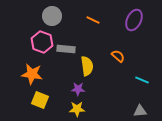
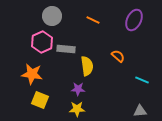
pink hexagon: rotated 15 degrees clockwise
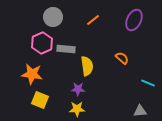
gray circle: moved 1 px right, 1 px down
orange line: rotated 64 degrees counterclockwise
pink hexagon: moved 1 px down
orange semicircle: moved 4 px right, 2 px down
cyan line: moved 6 px right, 3 px down
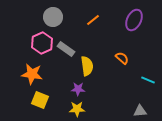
gray rectangle: rotated 30 degrees clockwise
cyan line: moved 3 px up
